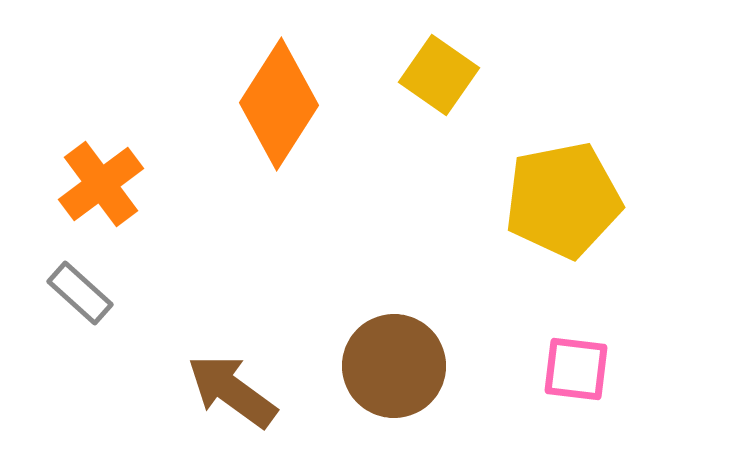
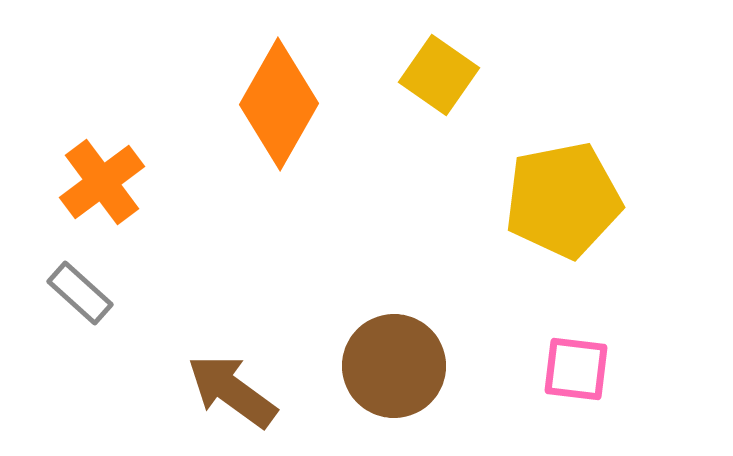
orange diamond: rotated 3 degrees counterclockwise
orange cross: moved 1 px right, 2 px up
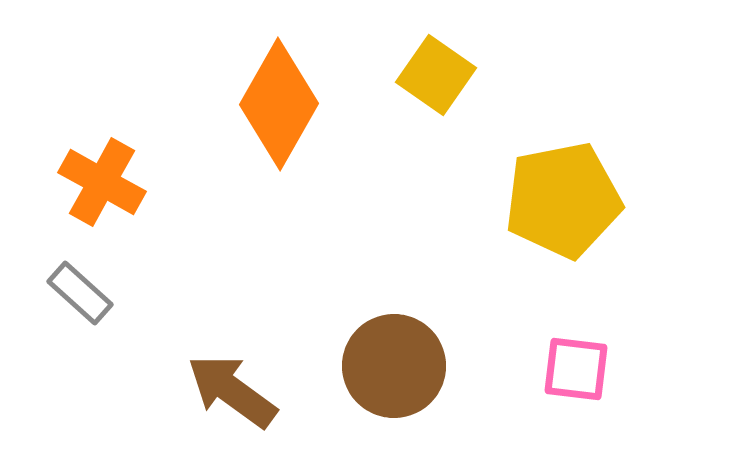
yellow square: moved 3 px left
orange cross: rotated 24 degrees counterclockwise
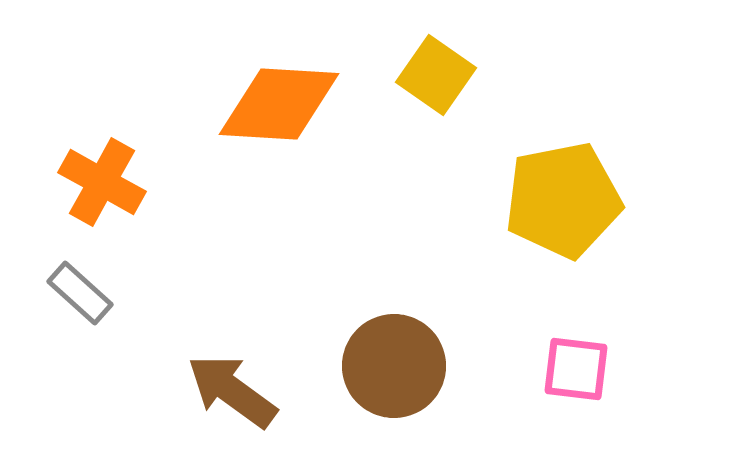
orange diamond: rotated 64 degrees clockwise
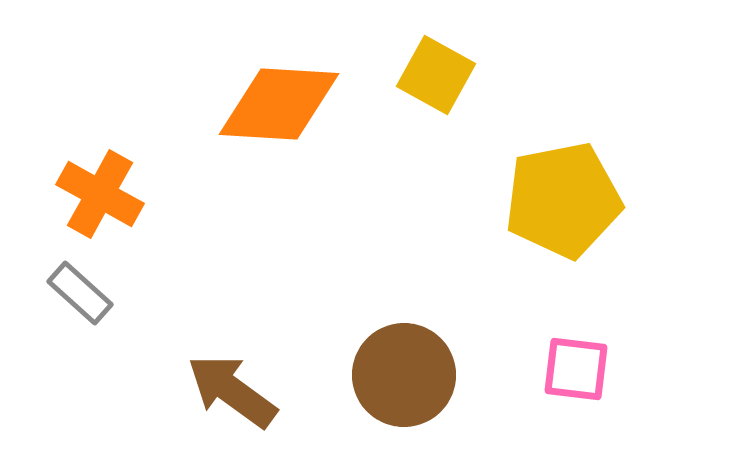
yellow square: rotated 6 degrees counterclockwise
orange cross: moved 2 px left, 12 px down
brown circle: moved 10 px right, 9 px down
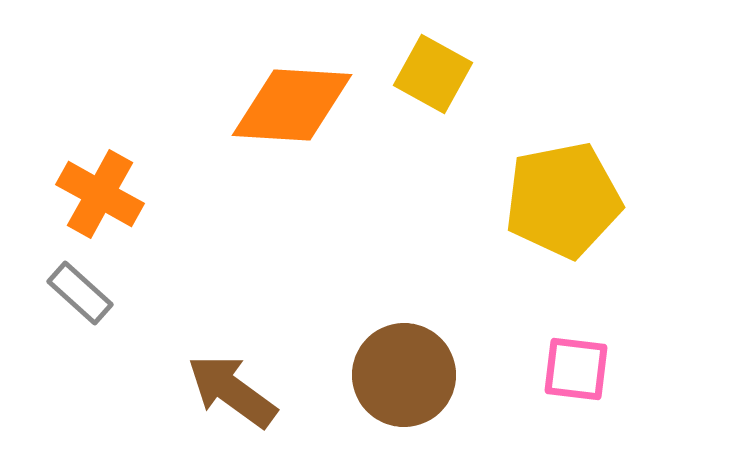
yellow square: moved 3 px left, 1 px up
orange diamond: moved 13 px right, 1 px down
